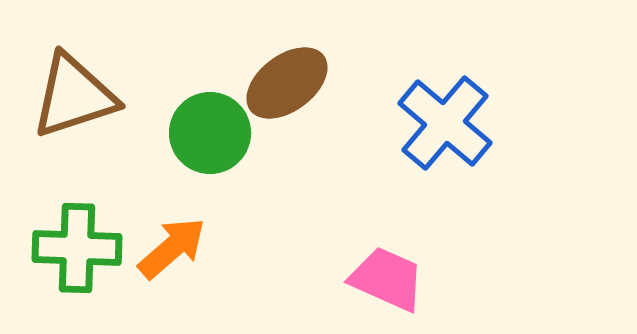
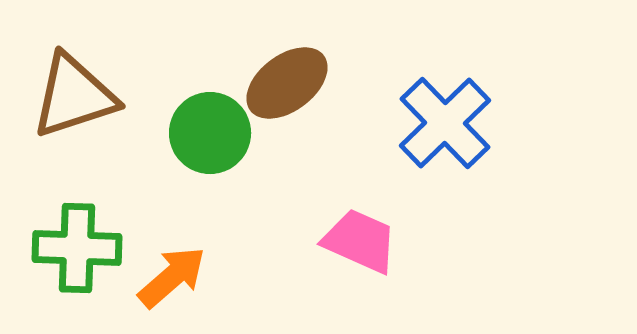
blue cross: rotated 6 degrees clockwise
orange arrow: moved 29 px down
pink trapezoid: moved 27 px left, 38 px up
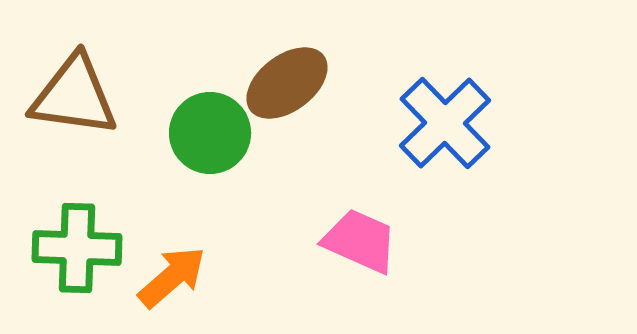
brown triangle: rotated 26 degrees clockwise
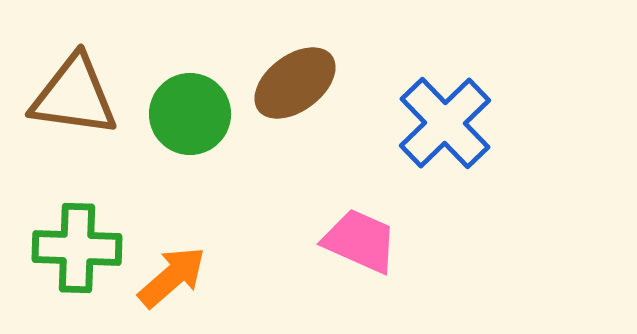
brown ellipse: moved 8 px right
green circle: moved 20 px left, 19 px up
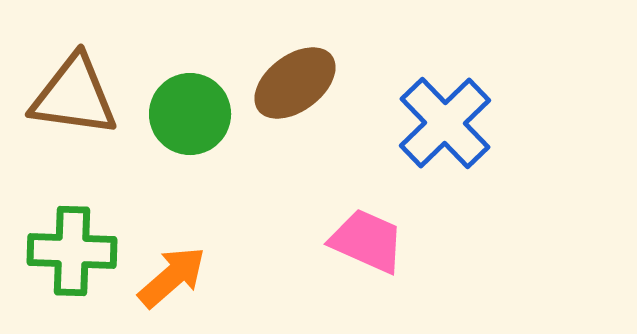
pink trapezoid: moved 7 px right
green cross: moved 5 px left, 3 px down
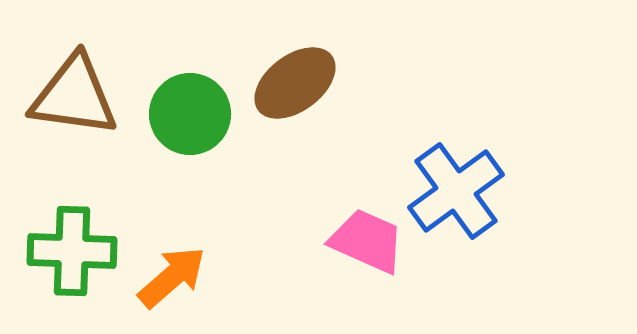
blue cross: moved 11 px right, 68 px down; rotated 8 degrees clockwise
